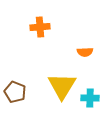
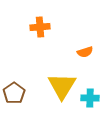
orange semicircle: rotated 14 degrees counterclockwise
brown pentagon: moved 1 px left, 1 px down; rotated 15 degrees clockwise
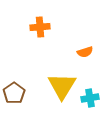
cyan cross: rotated 12 degrees counterclockwise
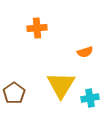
orange cross: moved 3 px left, 1 px down
yellow triangle: moved 1 px left, 1 px up
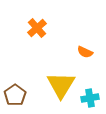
orange cross: rotated 36 degrees counterclockwise
orange semicircle: rotated 42 degrees clockwise
brown pentagon: moved 1 px right, 2 px down
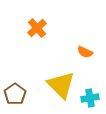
yellow triangle: rotated 16 degrees counterclockwise
brown pentagon: moved 1 px up
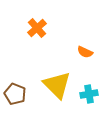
yellow triangle: moved 4 px left
brown pentagon: rotated 15 degrees counterclockwise
cyan cross: moved 1 px left, 4 px up
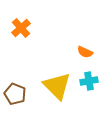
orange cross: moved 16 px left
yellow triangle: moved 1 px down
cyan cross: moved 13 px up
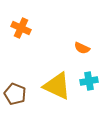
orange cross: rotated 24 degrees counterclockwise
orange semicircle: moved 3 px left, 4 px up
yellow triangle: rotated 20 degrees counterclockwise
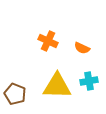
orange cross: moved 27 px right, 13 px down
yellow triangle: rotated 24 degrees counterclockwise
